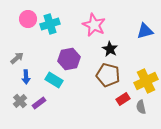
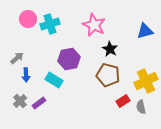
blue arrow: moved 2 px up
red rectangle: moved 2 px down
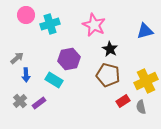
pink circle: moved 2 px left, 4 px up
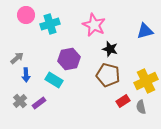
black star: rotated 14 degrees counterclockwise
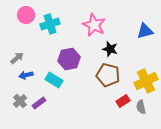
blue arrow: rotated 80 degrees clockwise
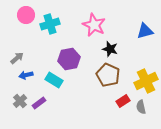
brown pentagon: rotated 10 degrees clockwise
